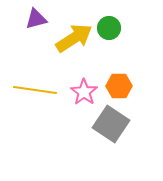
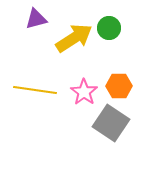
gray square: moved 1 px up
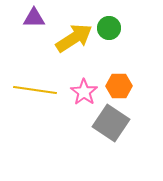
purple triangle: moved 2 px left, 1 px up; rotated 15 degrees clockwise
